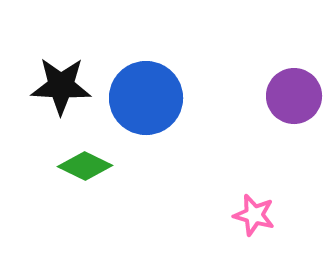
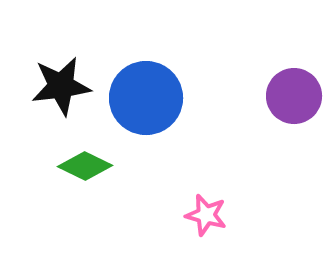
black star: rotated 10 degrees counterclockwise
pink star: moved 48 px left
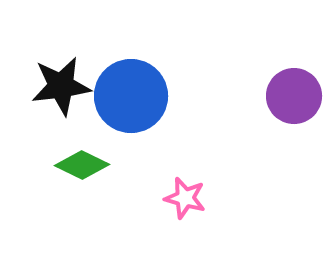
blue circle: moved 15 px left, 2 px up
green diamond: moved 3 px left, 1 px up
pink star: moved 21 px left, 17 px up
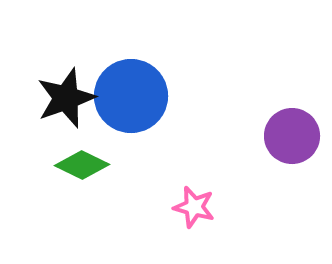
black star: moved 5 px right, 12 px down; rotated 12 degrees counterclockwise
purple circle: moved 2 px left, 40 px down
pink star: moved 9 px right, 9 px down
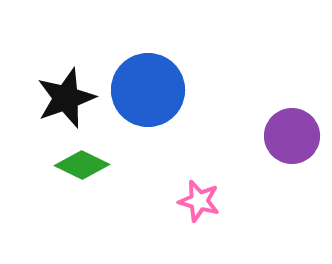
blue circle: moved 17 px right, 6 px up
pink star: moved 5 px right, 6 px up
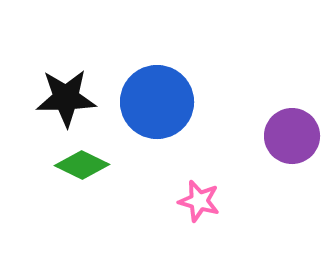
blue circle: moved 9 px right, 12 px down
black star: rotated 18 degrees clockwise
